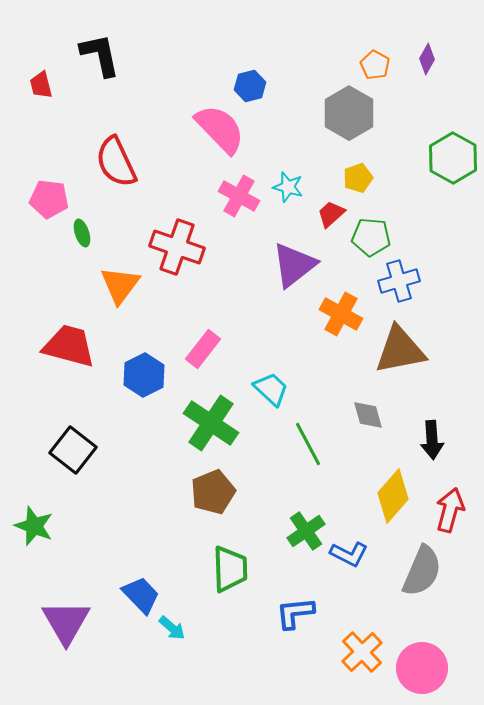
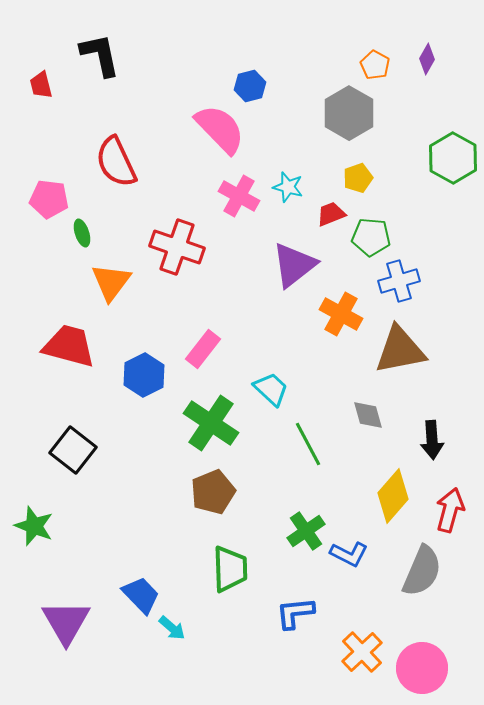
red trapezoid at (331, 214): rotated 20 degrees clockwise
orange triangle at (120, 285): moved 9 px left, 3 px up
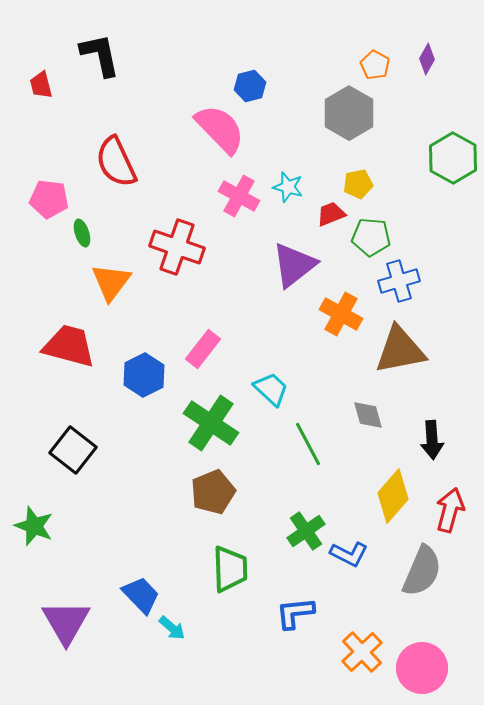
yellow pentagon at (358, 178): moved 6 px down; rotated 8 degrees clockwise
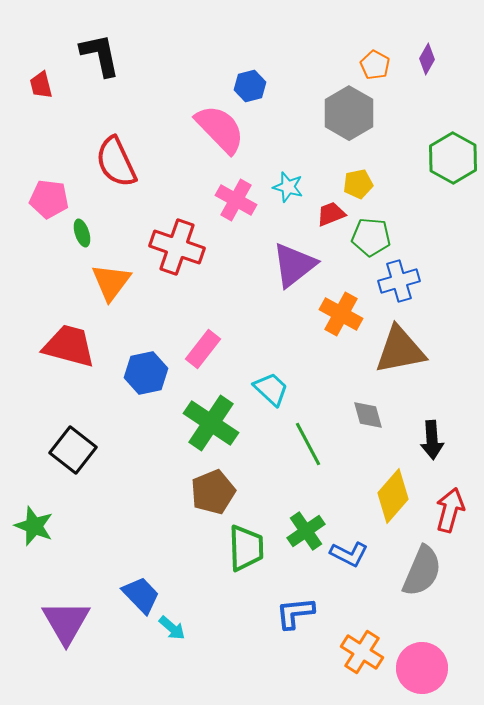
pink cross at (239, 196): moved 3 px left, 4 px down
blue hexagon at (144, 375): moved 2 px right, 2 px up; rotated 15 degrees clockwise
green trapezoid at (230, 569): moved 16 px right, 21 px up
orange cross at (362, 652): rotated 15 degrees counterclockwise
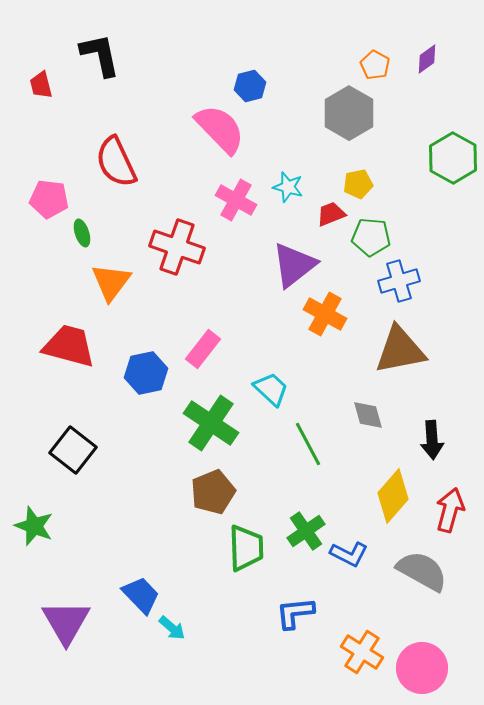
purple diamond at (427, 59): rotated 24 degrees clockwise
orange cross at (341, 314): moved 16 px left
gray semicircle at (422, 571): rotated 84 degrees counterclockwise
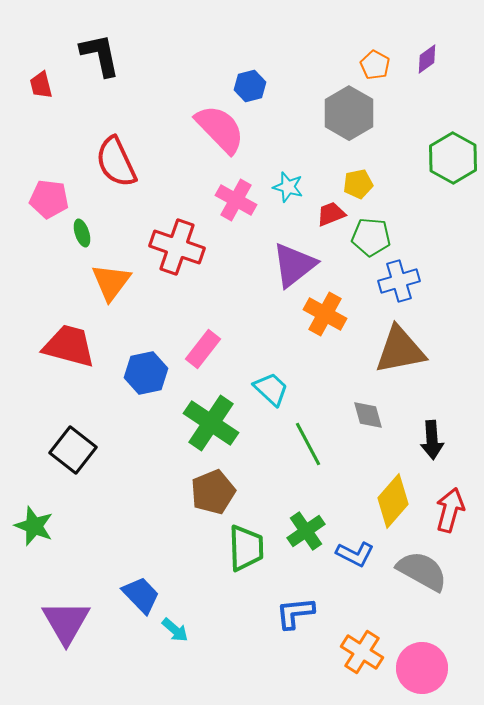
yellow diamond at (393, 496): moved 5 px down
blue L-shape at (349, 554): moved 6 px right
cyan arrow at (172, 628): moved 3 px right, 2 px down
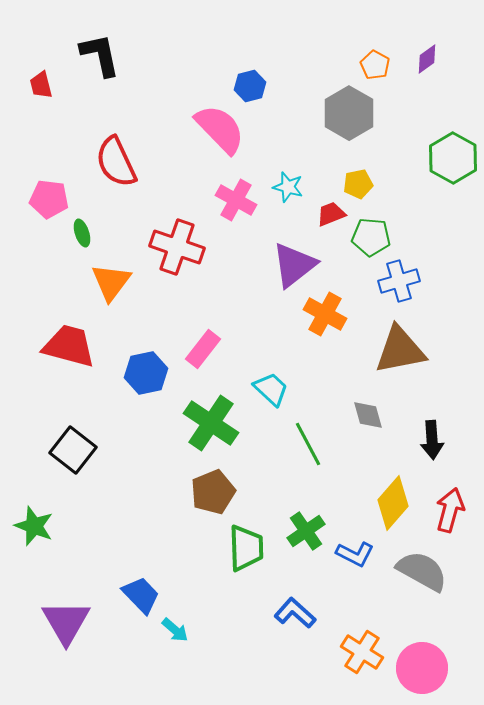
yellow diamond at (393, 501): moved 2 px down
blue L-shape at (295, 613): rotated 48 degrees clockwise
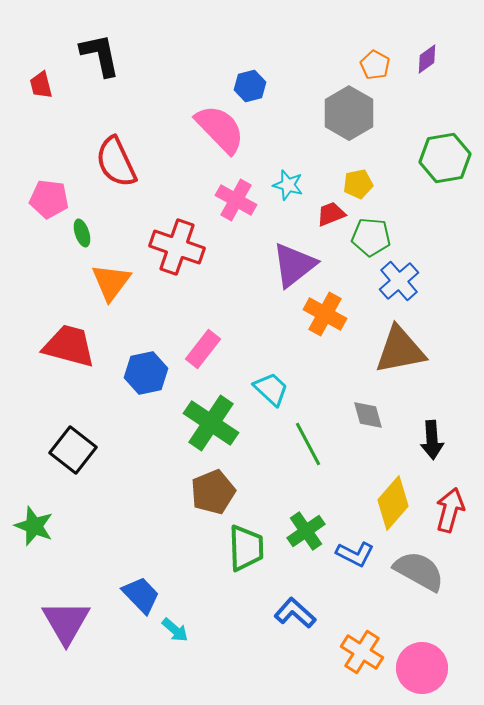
green hexagon at (453, 158): moved 8 px left; rotated 21 degrees clockwise
cyan star at (288, 187): moved 2 px up
blue cross at (399, 281): rotated 24 degrees counterclockwise
gray semicircle at (422, 571): moved 3 px left
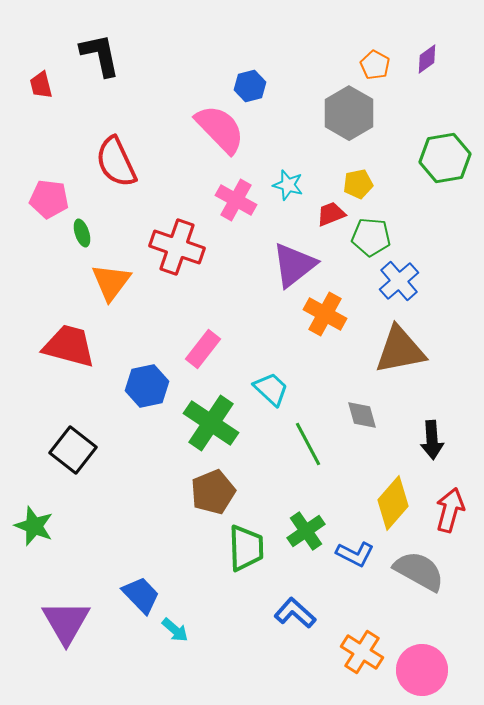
blue hexagon at (146, 373): moved 1 px right, 13 px down
gray diamond at (368, 415): moved 6 px left
pink circle at (422, 668): moved 2 px down
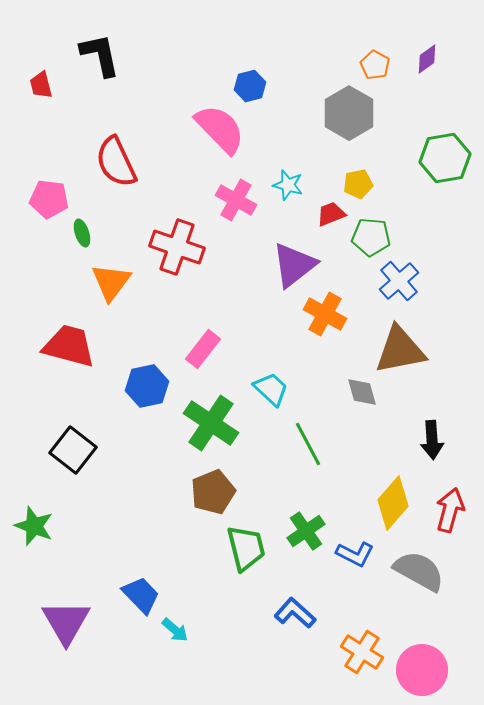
gray diamond at (362, 415): moved 23 px up
green trapezoid at (246, 548): rotated 12 degrees counterclockwise
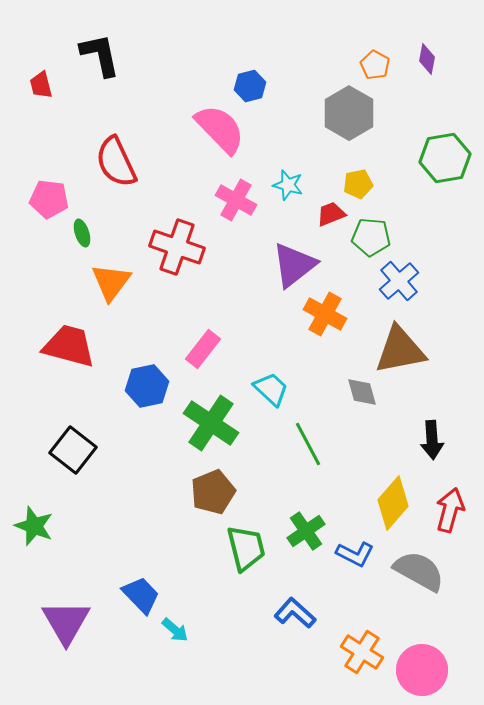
purple diamond at (427, 59): rotated 44 degrees counterclockwise
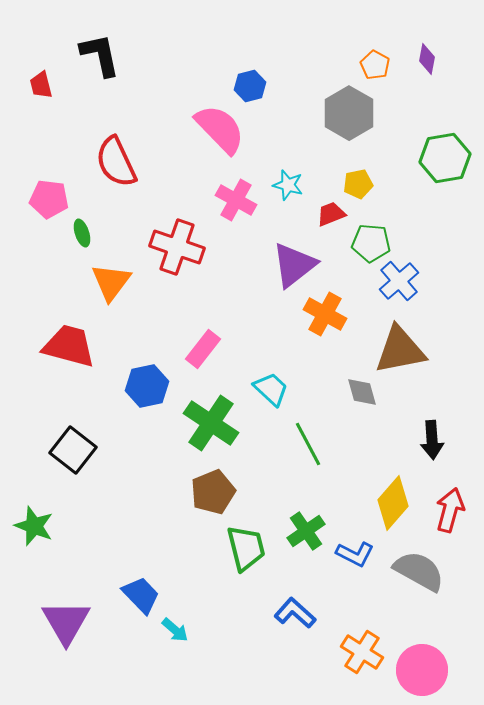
green pentagon at (371, 237): moved 6 px down
